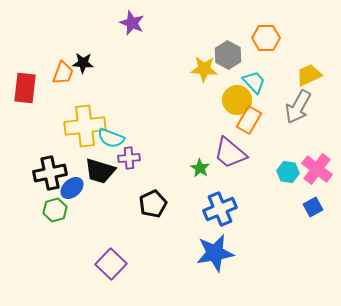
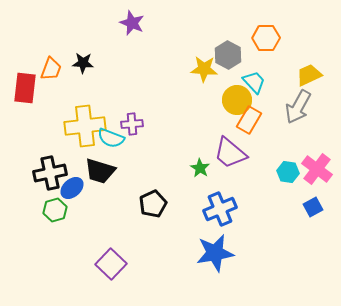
orange trapezoid: moved 12 px left, 4 px up
purple cross: moved 3 px right, 34 px up
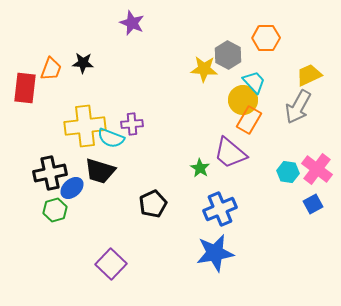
yellow circle: moved 6 px right
blue square: moved 3 px up
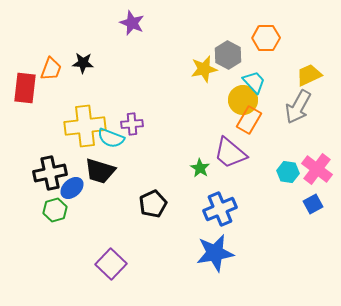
yellow star: rotated 16 degrees counterclockwise
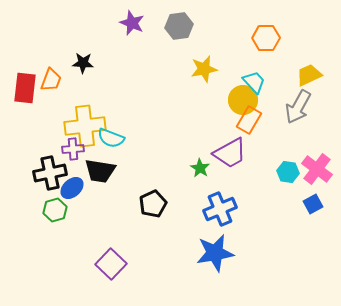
gray hexagon: moved 49 px left, 29 px up; rotated 24 degrees clockwise
orange trapezoid: moved 11 px down
purple cross: moved 59 px left, 25 px down
purple trapezoid: rotated 69 degrees counterclockwise
black trapezoid: rotated 8 degrees counterclockwise
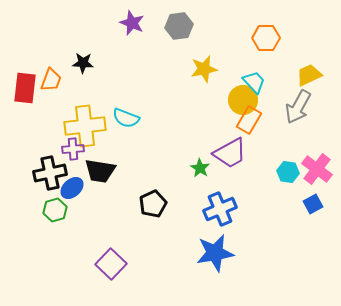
cyan semicircle: moved 15 px right, 20 px up
